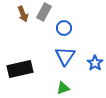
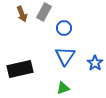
brown arrow: moved 1 px left
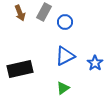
brown arrow: moved 2 px left, 1 px up
blue circle: moved 1 px right, 6 px up
blue triangle: rotated 30 degrees clockwise
green triangle: rotated 16 degrees counterclockwise
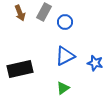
blue star: rotated 21 degrees counterclockwise
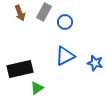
green triangle: moved 26 px left
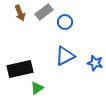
gray rectangle: rotated 24 degrees clockwise
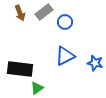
black rectangle: rotated 20 degrees clockwise
